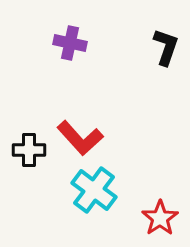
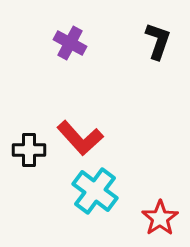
purple cross: rotated 16 degrees clockwise
black L-shape: moved 8 px left, 6 px up
cyan cross: moved 1 px right, 1 px down
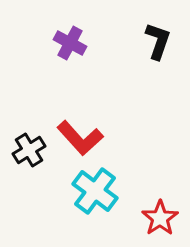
black cross: rotated 32 degrees counterclockwise
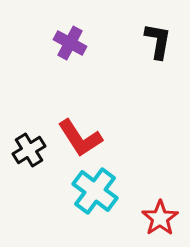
black L-shape: rotated 9 degrees counterclockwise
red L-shape: rotated 9 degrees clockwise
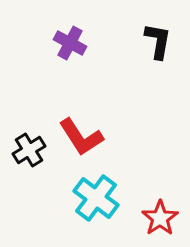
red L-shape: moved 1 px right, 1 px up
cyan cross: moved 1 px right, 7 px down
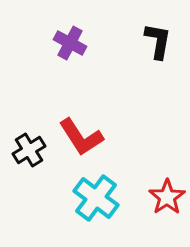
red star: moved 7 px right, 21 px up
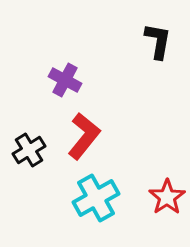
purple cross: moved 5 px left, 37 px down
red L-shape: moved 3 px right, 1 px up; rotated 108 degrees counterclockwise
cyan cross: rotated 24 degrees clockwise
